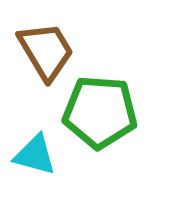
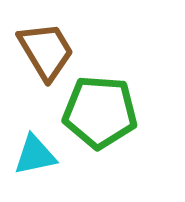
cyan triangle: rotated 27 degrees counterclockwise
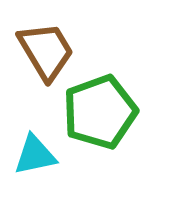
green pentagon: rotated 24 degrees counterclockwise
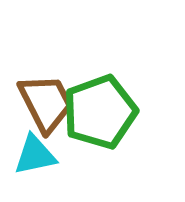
brown trapezoid: moved 52 px down; rotated 4 degrees clockwise
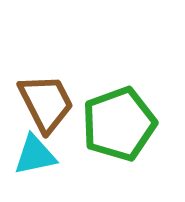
green pentagon: moved 19 px right, 12 px down
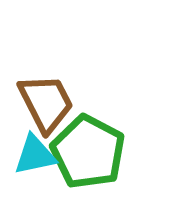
green pentagon: moved 31 px left, 28 px down; rotated 24 degrees counterclockwise
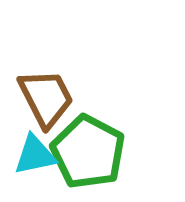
brown trapezoid: moved 5 px up
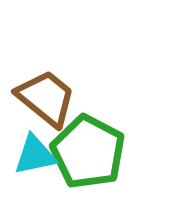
brown trapezoid: rotated 24 degrees counterclockwise
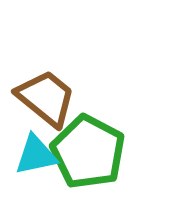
cyan triangle: moved 1 px right
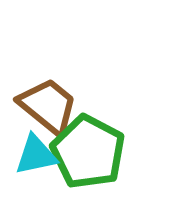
brown trapezoid: moved 2 px right, 8 px down
